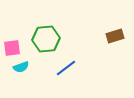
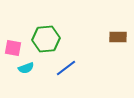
brown rectangle: moved 3 px right, 1 px down; rotated 18 degrees clockwise
pink square: moved 1 px right; rotated 18 degrees clockwise
cyan semicircle: moved 5 px right, 1 px down
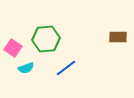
pink square: rotated 24 degrees clockwise
